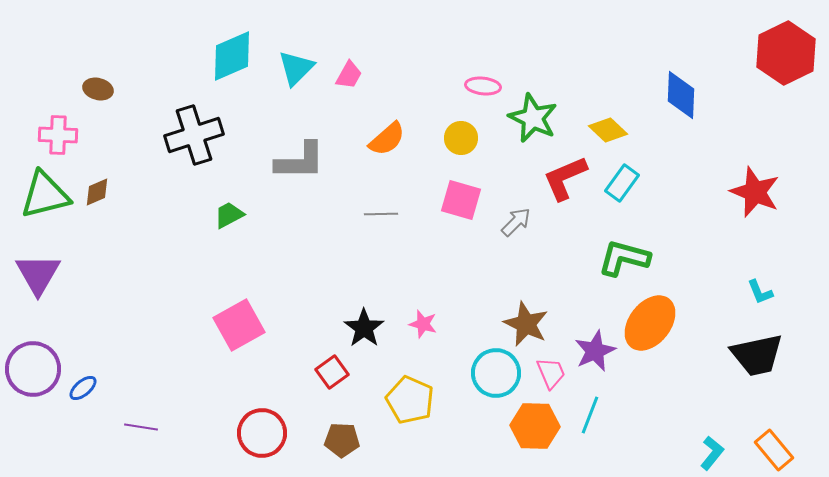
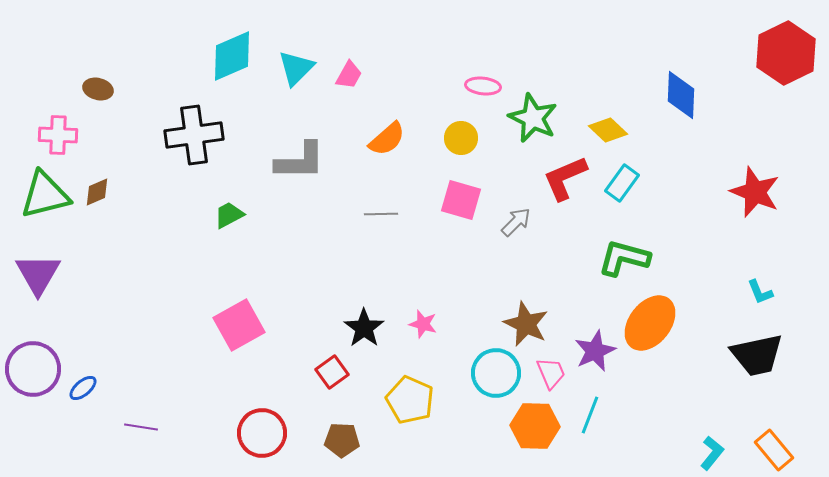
black cross at (194, 135): rotated 10 degrees clockwise
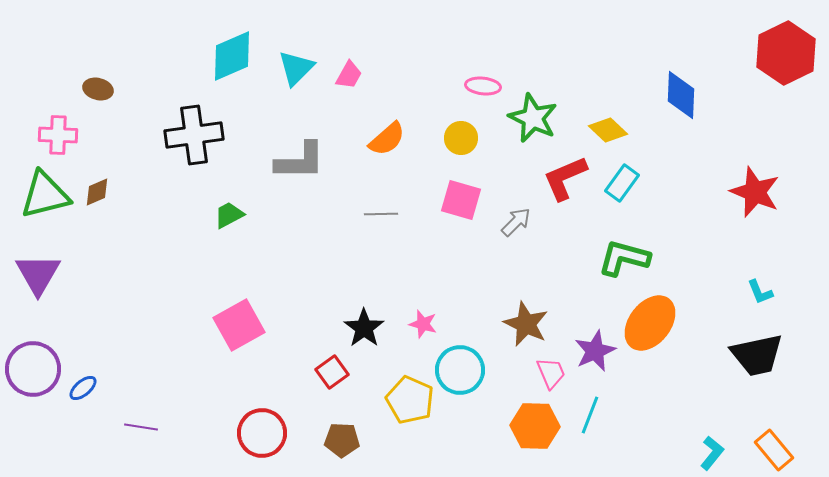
cyan circle at (496, 373): moved 36 px left, 3 px up
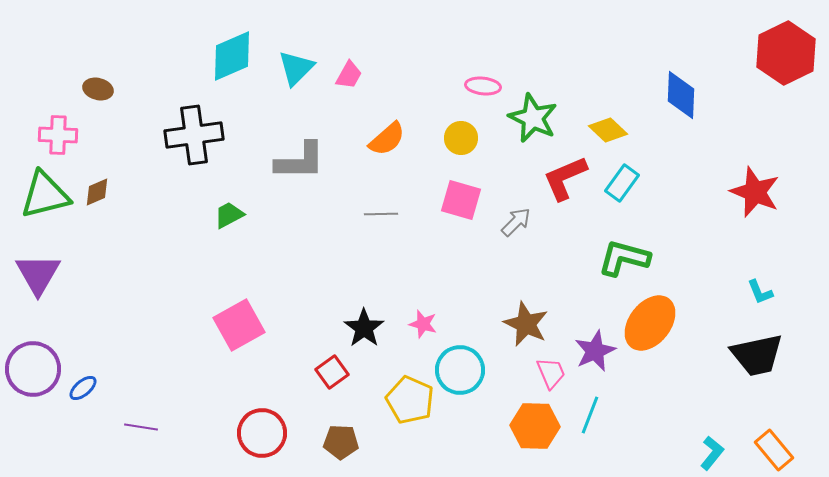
brown pentagon at (342, 440): moved 1 px left, 2 px down
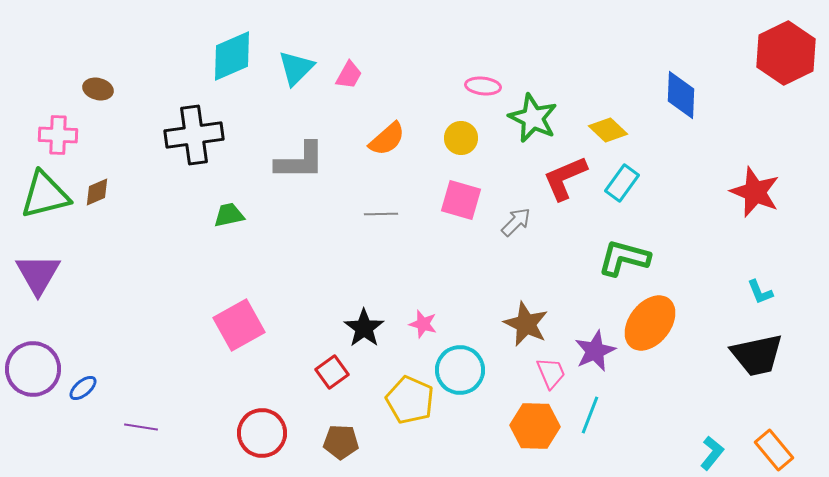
green trapezoid at (229, 215): rotated 16 degrees clockwise
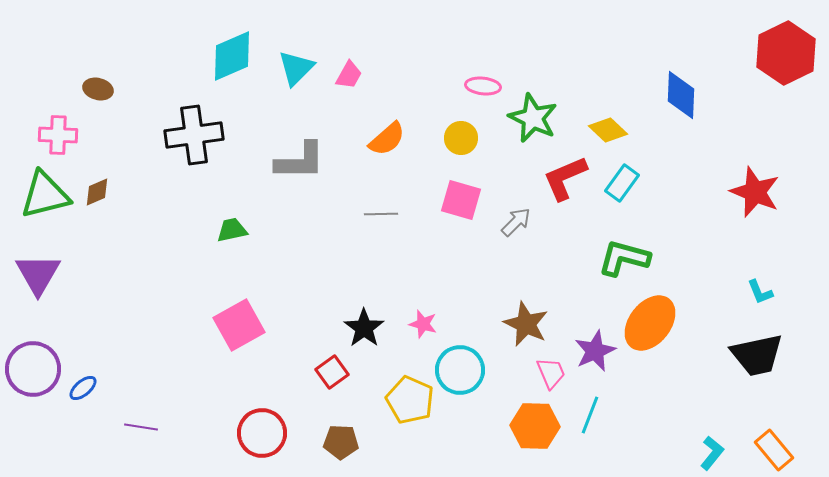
green trapezoid at (229, 215): moved 3 px right, 15 px down
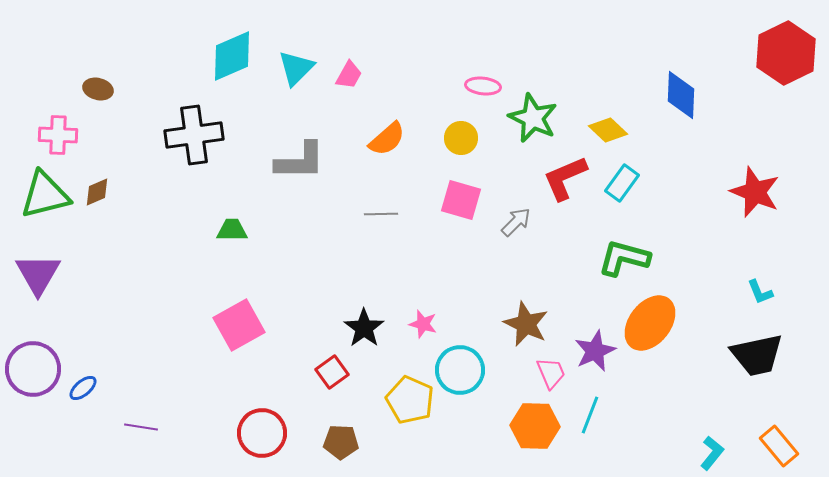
green trapezoid at (232, 230): rotated 12 degrees clockwise
orange rectangle at (774, 450): moved 5 px right, 4 px up
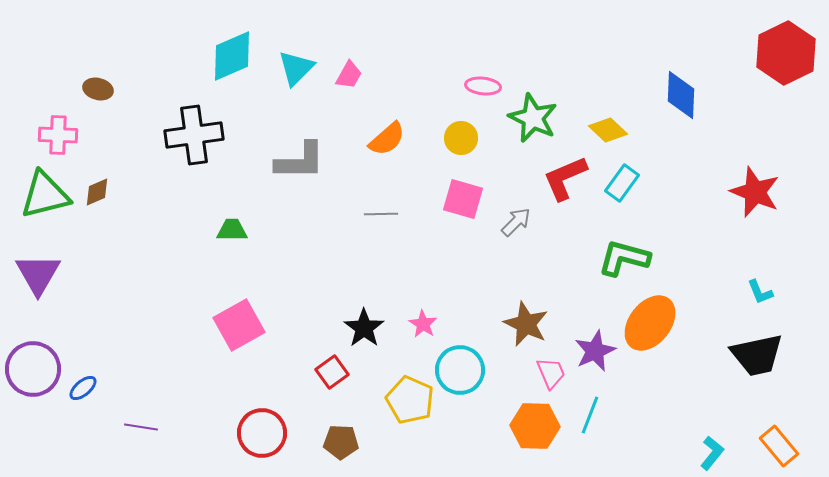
pink square at (461, 200): moved 2 px right, 1 px up
pink star at (423, 324): rotated 16 degrees clockwise
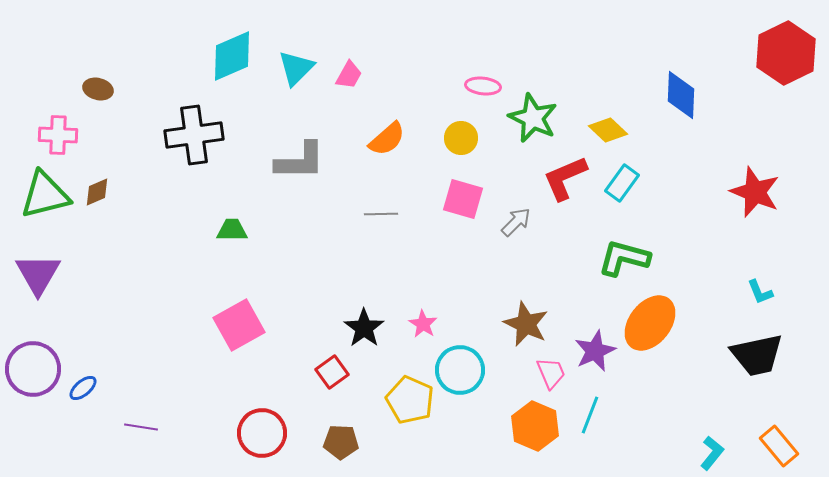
orange hexagon at (535, 426): rotated 21 degrees clockwise
